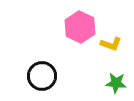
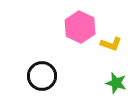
green star: rotated 10 degrees clockwise
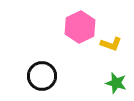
pink hexagon: rotated 8 degrees clockwise
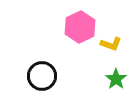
green star: moved 4 px up; rotated 20 degrees clockwise
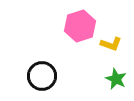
pink hexagon: moved 1 px up; rotated 8 degrees clockwise
green star: rotated 10 degrees counterclockwise
